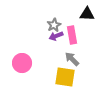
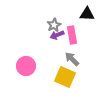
purple arrow: moved 1 px right, 1 px up
pink circle: moved 4 px right, 3 px down
yellow square: rotated 15 degrees clockwise
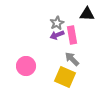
gray star: moved 3 px right, 2 px up
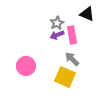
black triangle: rotated 21 degrees clockwise
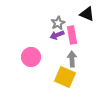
gray star: moved 1 px right
gray arrow: rotated 42 degrees clockwise
pink circle: moved 5 px right, 9 px up
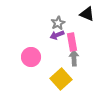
pink rectangle: moved 7 px down
gray arrow: moved 2 px right, 1 px up
yellow square: moved 4 px left, 2 px down; rotated 25 degrees clockwise
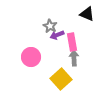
gray star: moved 8 px left, 3 px down; rotated 16 degrees counterclockwise
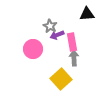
black triangle: rotated 28 degrees counterclockwise
pink circle: moved 2 px right, 8 px up
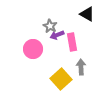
black triangle: rotated 35 degrees clockwise
gray arrow: moved 7 px right, 9 px down
